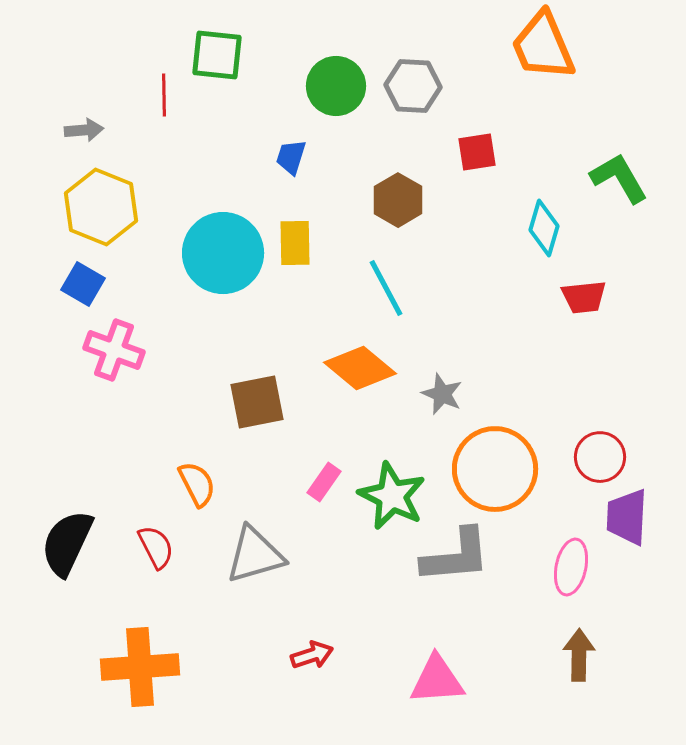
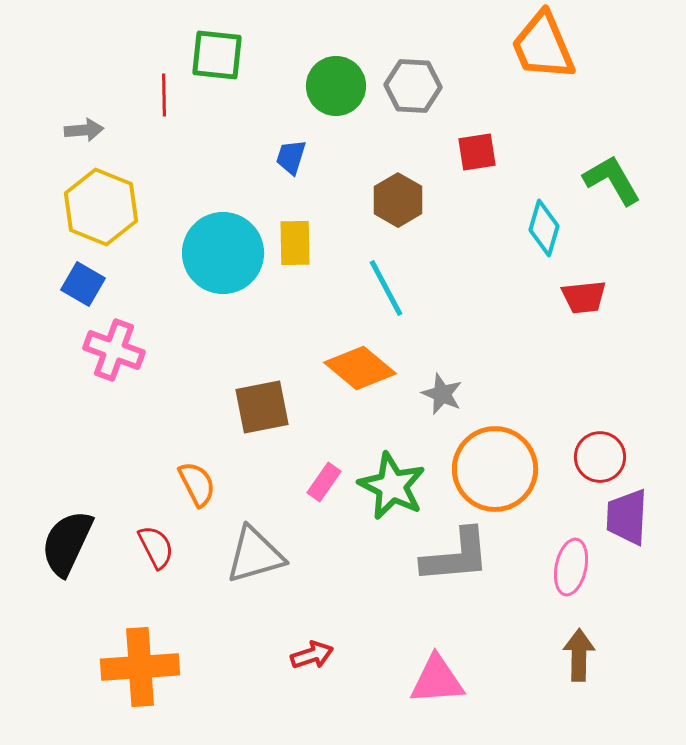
green L-shape: moved 7 px left, 2 px down
brown square: moved 5 px right, 5 px down
green star: moved 10 px up
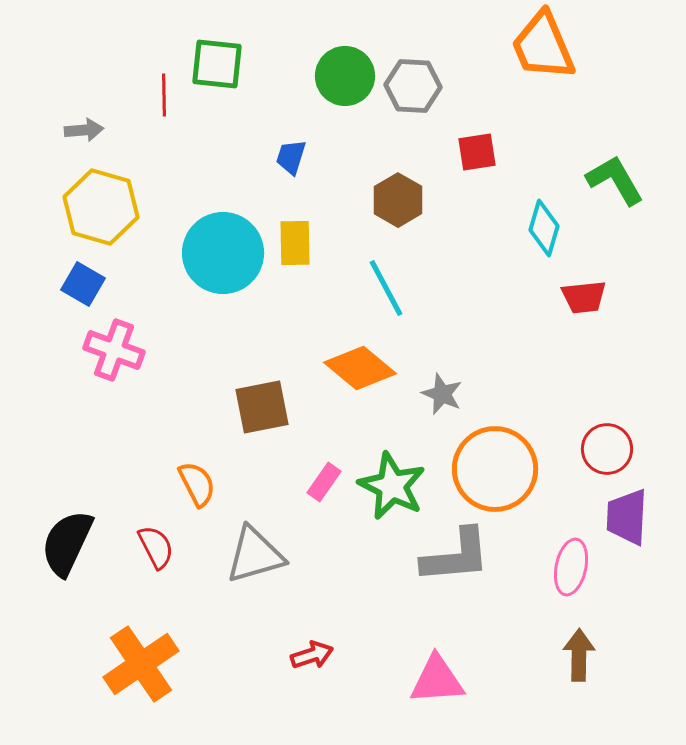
green square: moved 9 px down
green circle: moved 9 px right, 10 px up
green L-shape: moved 3 px right
yellow hexagon: rotated 6 degrees counterclockwise
red circle: moved 7 px right, 8 px up
orange cross: moved 1 px right, 3 px up; rotated 30 degrees counterclockwise
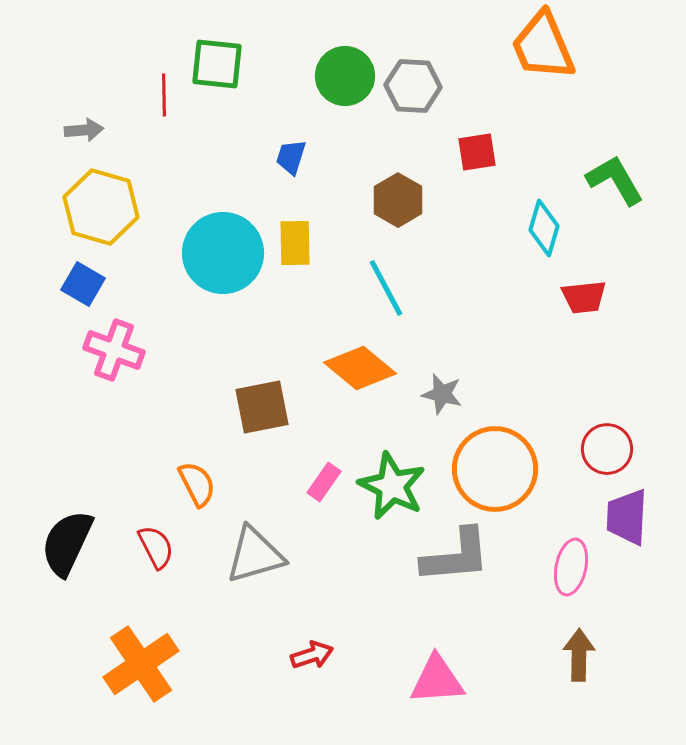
gray star: rotated 9 degrees counterclockwise
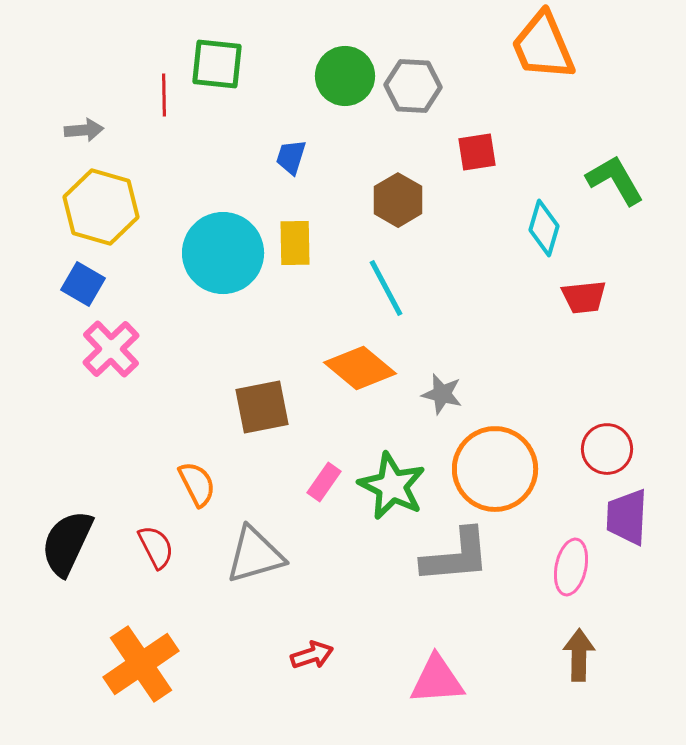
pink cross: moved 3 px left, 1 px up; rotated 26 degrees clockwise
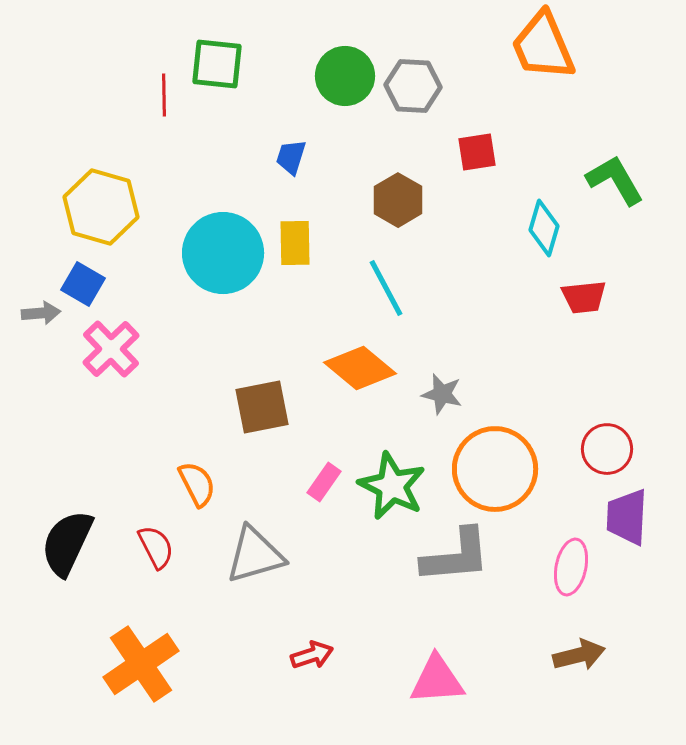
gray arrow: moved 43 px left, 183 px down
brown arrow: rotated 75 degrees clockwise
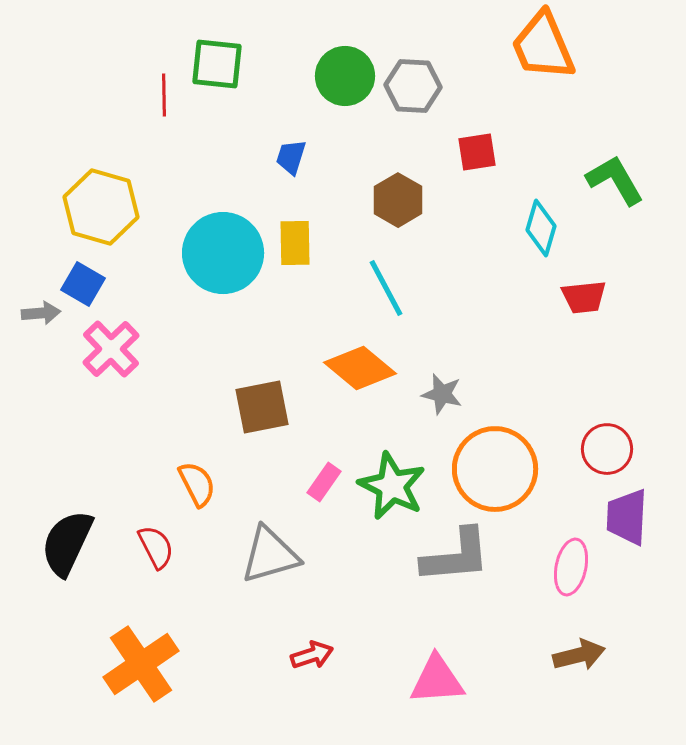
cyan diamond: moved 3 px left
gray triangle: moved 15 px right
